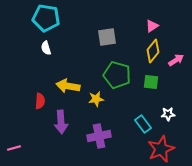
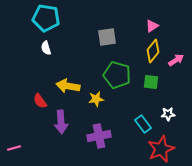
red semicircle: rotated 140 degrees clockwise
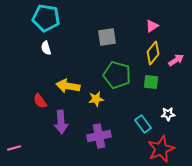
yellow diamond: moved 2 px down
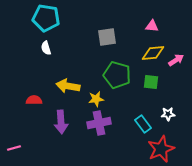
pink triangle: rotated 40 degrees clockwise
yellow diamond: rotated 45 degrees clockwise
red semicircle: moved 6 px left, 1 px up; rotated 126 degrees clockwise
purple cross: moved 13 px up
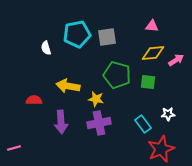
cyan pentagon: moved 31 px right, 16 px down; rotated 20 degrees counterclockwise
green square: moved 3 px left
yellow star: rotated 21 degrees clockwise
